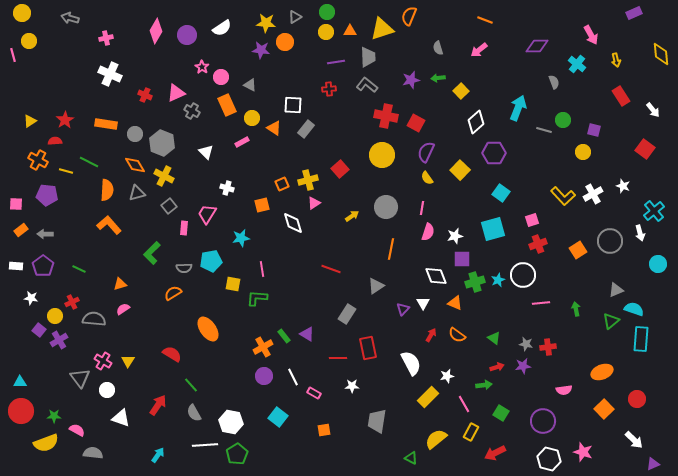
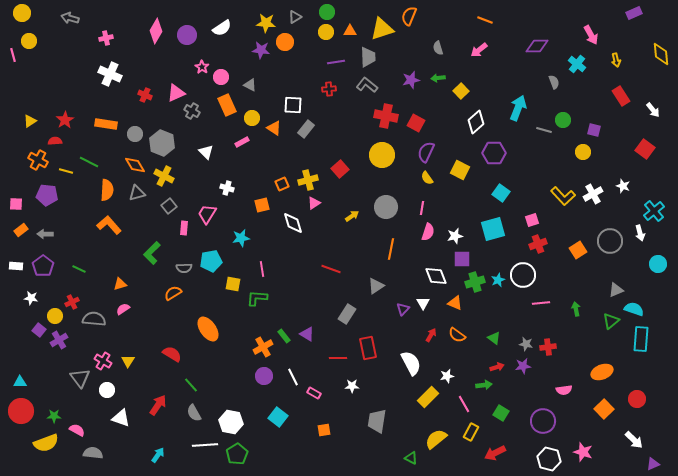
yellow square at (460, 170): rotated 18 degrees counterclockwise
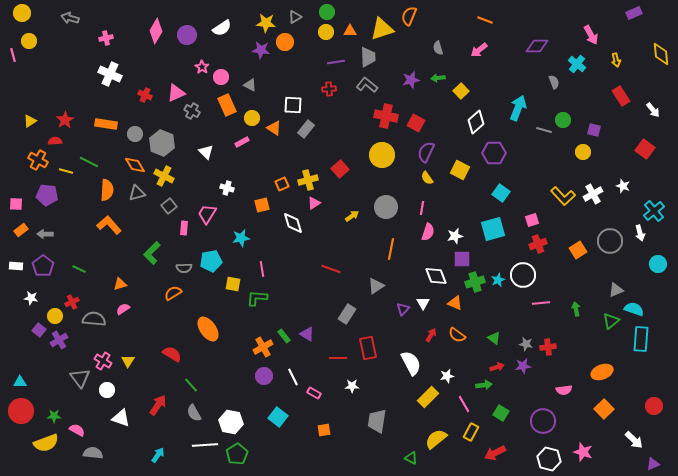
red circle at (637, 399): moved 17 px right, 7 px down
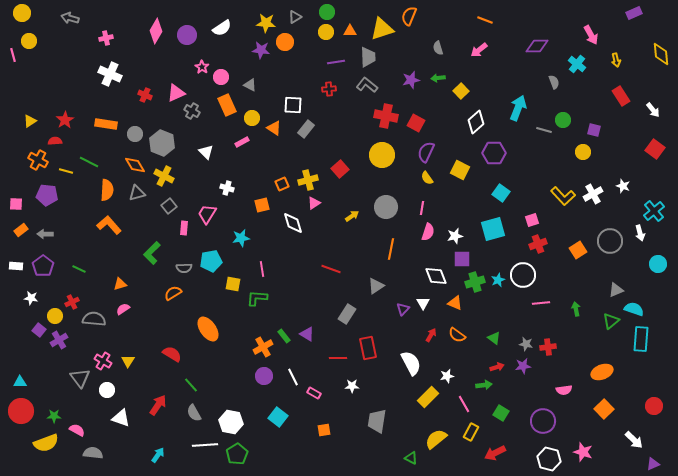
red square at (645, 149): moved 10 px right
